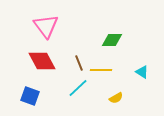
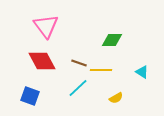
brown line: rotated 49 degrees counterclockwise
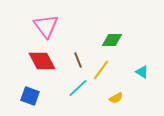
brown line: moved 1 px left, 3 px up; rotated 49 degrees clockwise
yellow line: rotated 55 degrees counterclockwise
